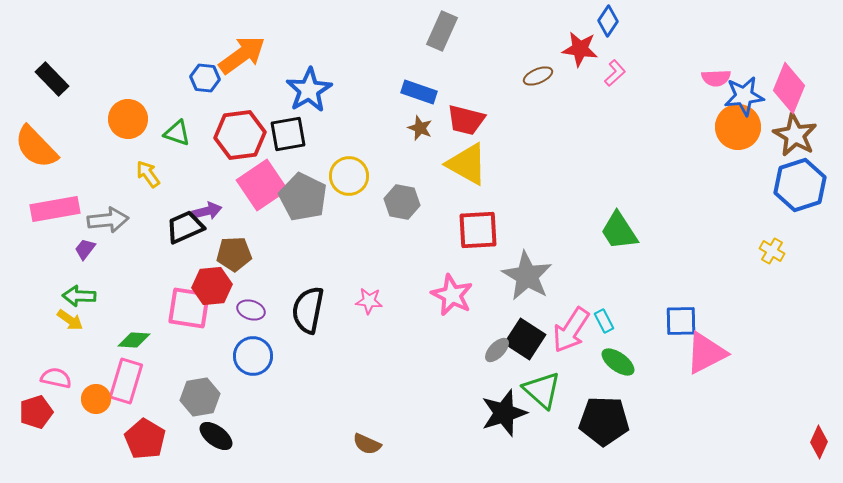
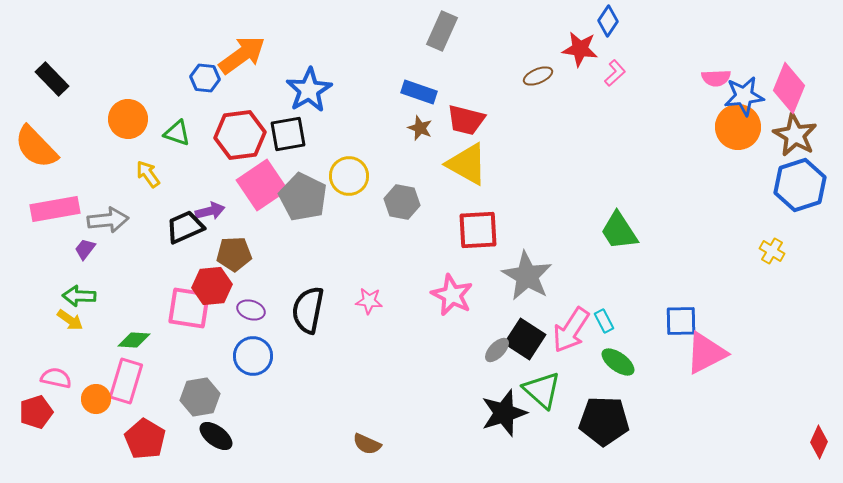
purple arrow at (207, 211): moved 3 px right
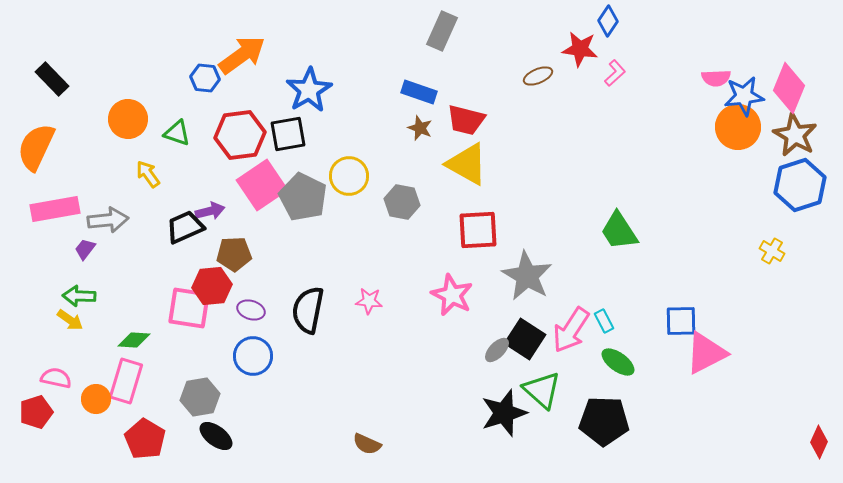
orange semicircle at (36, 147): rotated 69 degrees clockwise
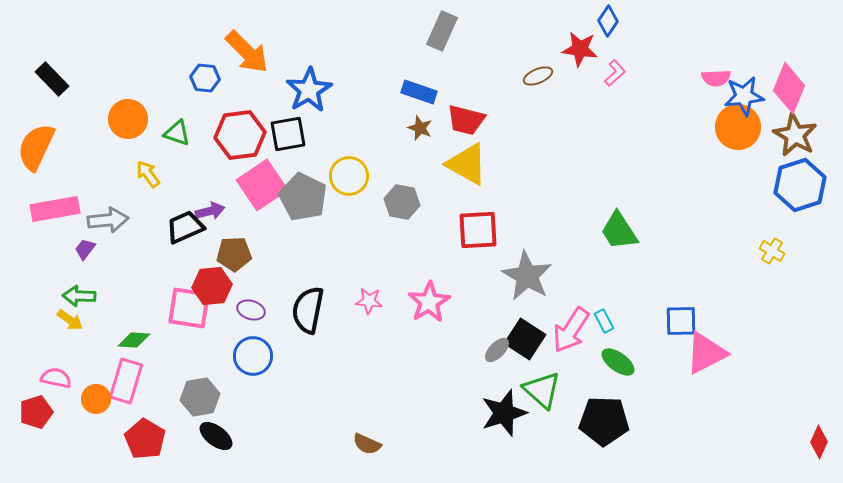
orange arrow at (242, 55): moved 5 px right, 3 px up; rotated 81 degrees clockwise
pink star at (452, 295): moved 23 px left, 7 px down; rotated 15 degrees clockwise
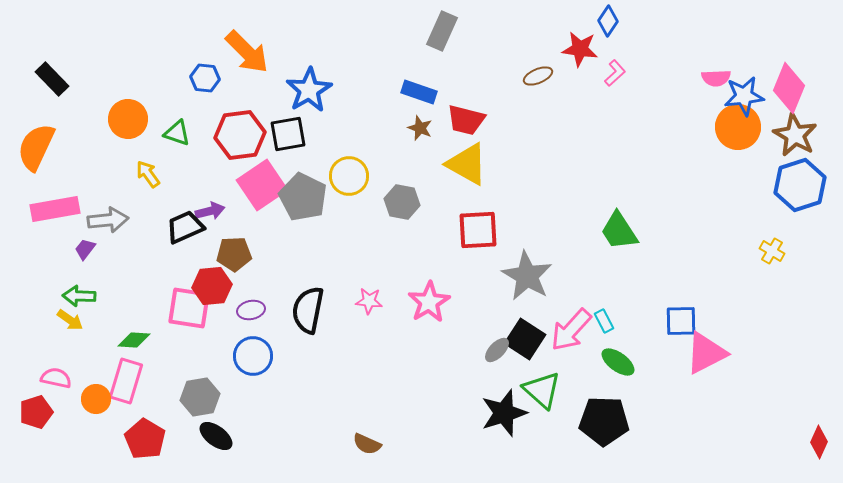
purple ellipse at (251, 310): rotated 28 degrees counterclockwise
pink arrow at (571, 330): rotated 9 degrees clockwise
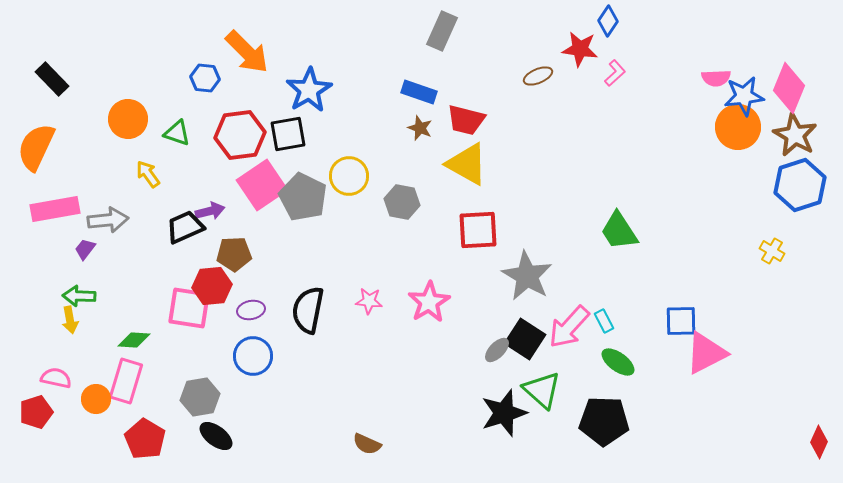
yellow arrow at (70, 320): rotated 44 degrees clockwise
pink arrow at (571, 330): moved 2 px left, 3 px up
